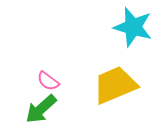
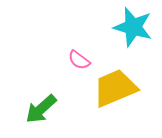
pink semicircle: moved 31 px right, 21 px up
yellow trapezoid: moved 3 px down
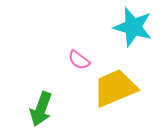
green arrow: rotated 28 degrees counterclockwise
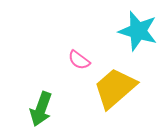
cyan star: moved 5 px right, 4 px down
yellow trapezoid: rotated 18 degrees counterclockwise
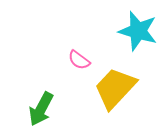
yellow trapezoid: rotated 6 degrees counterclockwise
green arrow: rotated 8 degrees clockwise
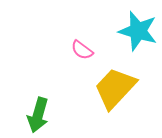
pink semicircle: moved 3 px right, 10 px up
green arrow: moved 3 px left, 6 px down; rotated 12 degrees counterclockwise
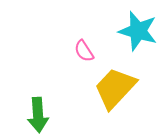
pink semicircle: moved 2 px right, 1 px down; rotated 20 degrees clockwise
green arrow: rotated 20 degrees counterclockwise
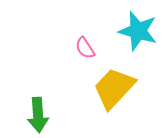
pink semicircle: moved 1 px right, 3 px up
yellow trapezoid: moved 1 px left
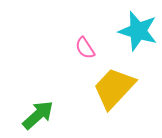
green arrow: rotated 128 degrees counterclockwise
